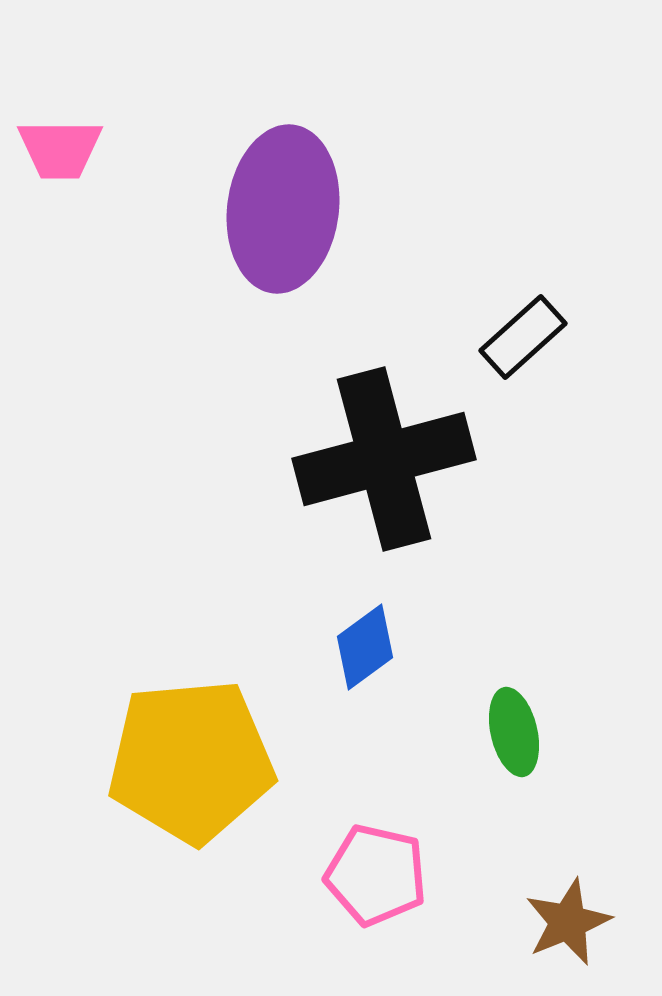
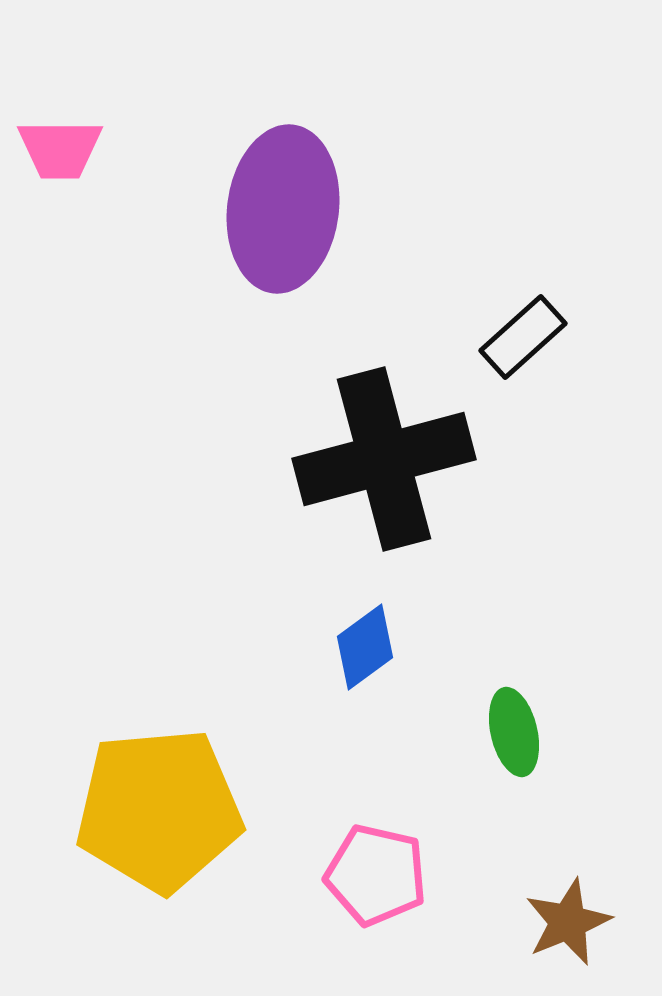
yellow pentagon: moved 32 px left, 49 px down
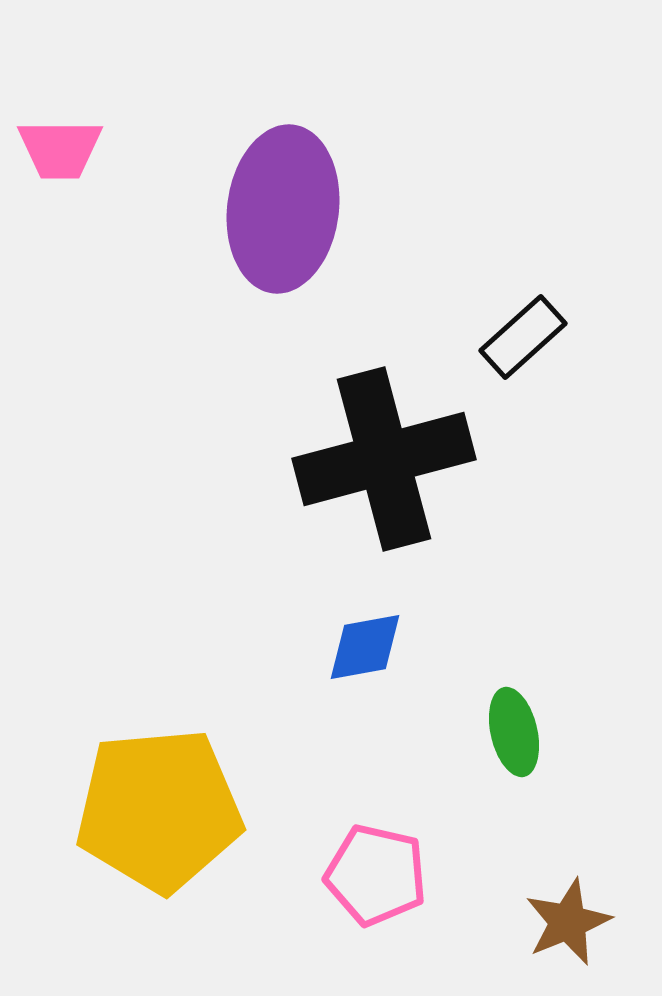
blue diamond: rotated 26 degrees clockwise
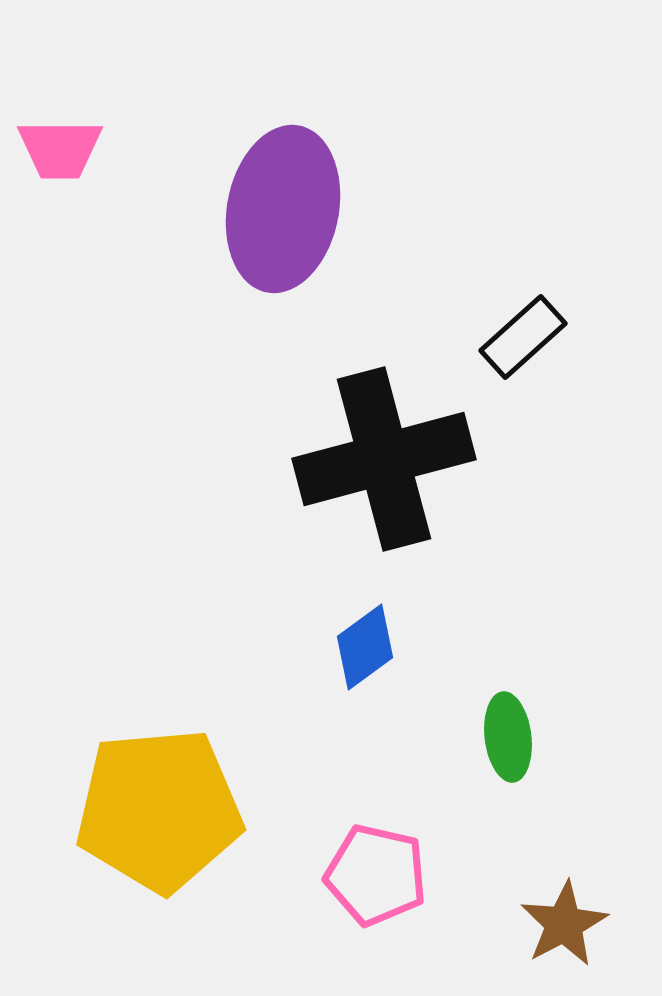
purple ellipse: rotated 4 degrees clockwise
blue diamond: rotated 26 degrees counterclockwise
green ellipse: moved 6 px left, 5 px down; rotated 6 degrees clockwise
brown star: moved 4 px left, 2 px down; rotated 6 degrees counterclockwise
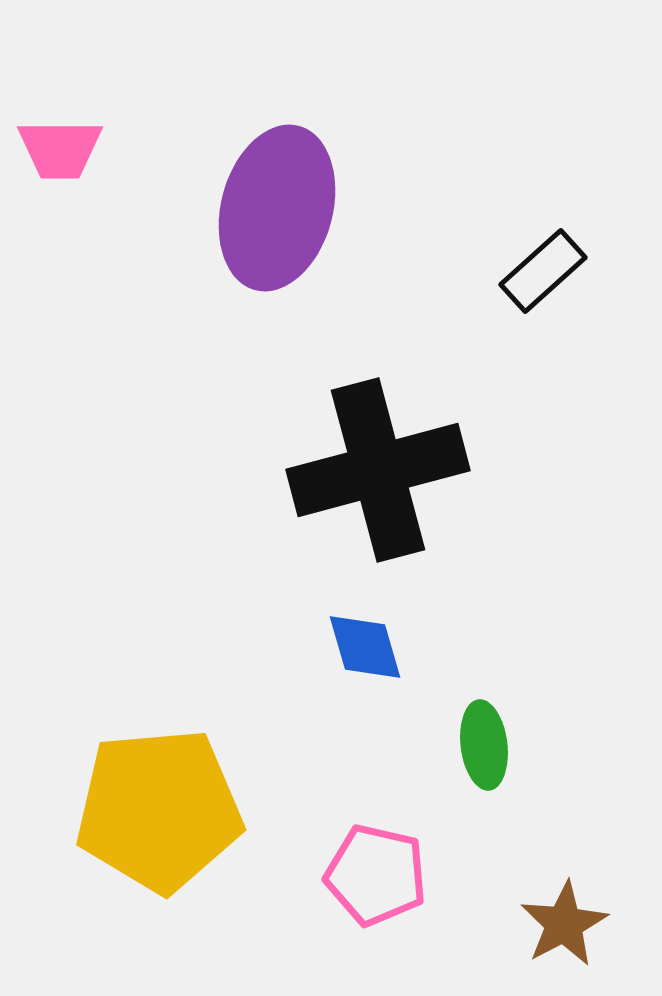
purple ellipse: moved 6 px left, 1 px up; rotated 4 degrees clockwise
black rectangle: moved 20 px right, 66 px up
black cross: moved 6 px left, 11 px down
blue diamond: rotated 70 degrees counterclockwise
green ellipse: moved 24 px left, 8 px down
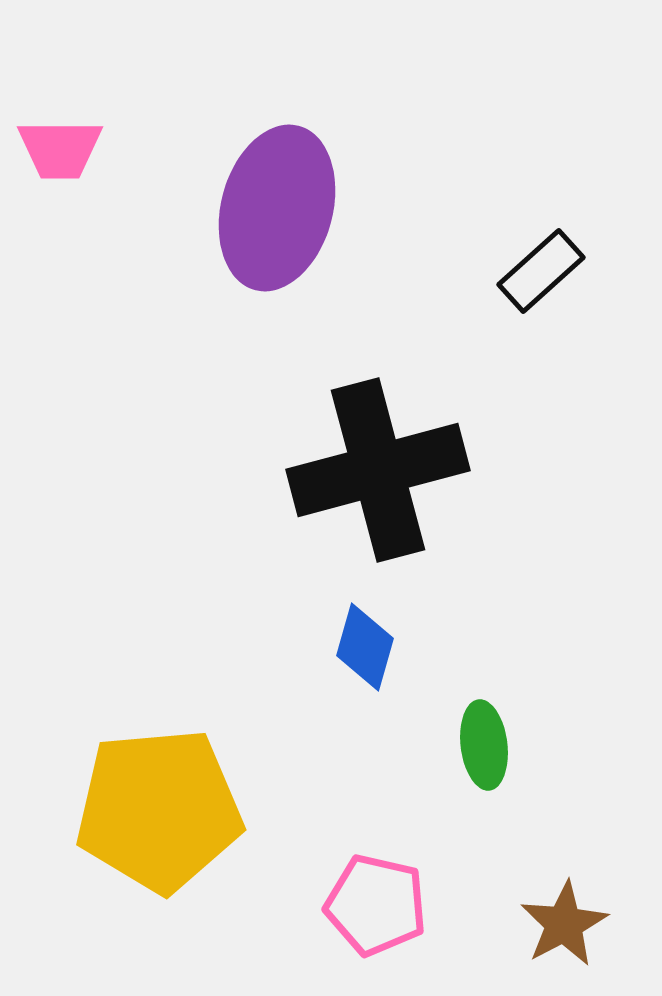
black rectangle: moved 2 px left
blue diamond: rotated 32 degrees clockwise
pink pentagon: moved 30 px down
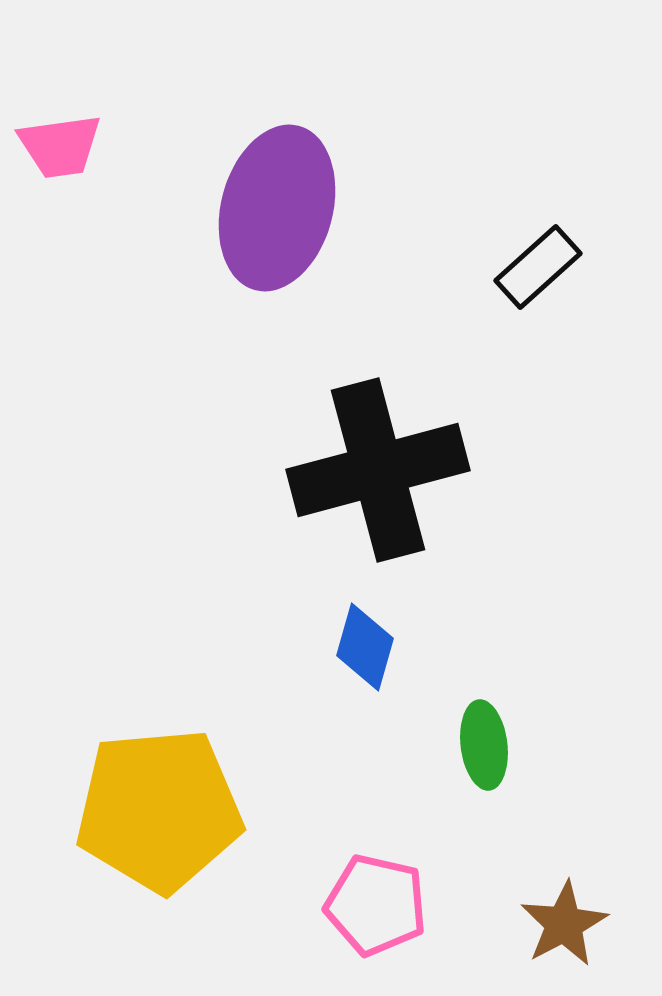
pink trapezoid: moved 3 px up; rotated 8 degrees counterclockwise
black rectangle: moved 3 px left, 4 px up
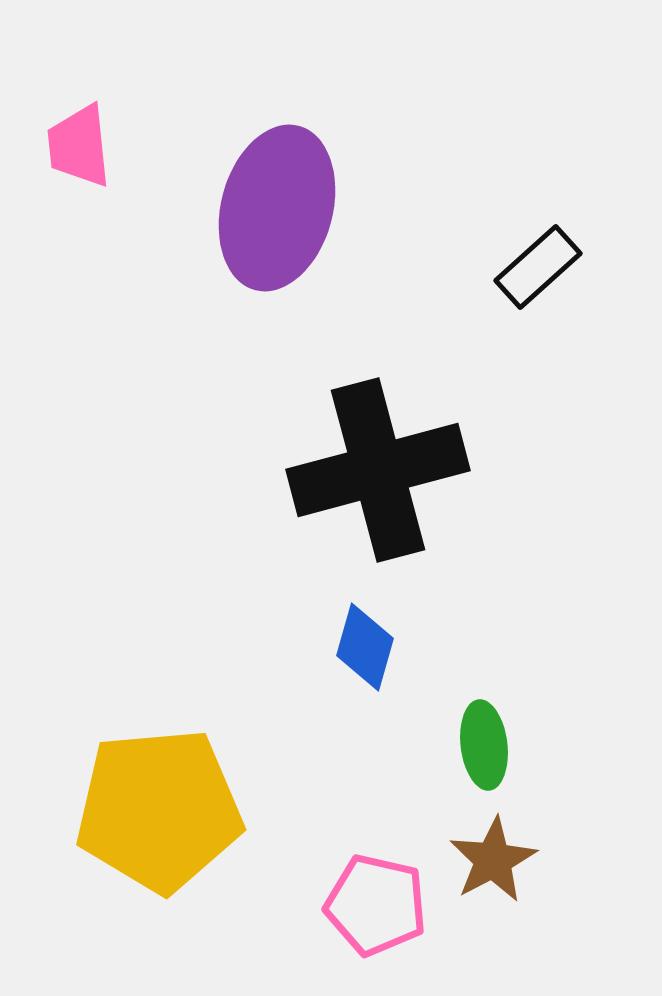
pink trapezoid: moved 19 px right; rotated 92 degrees clockwise
brown star: moved 71 px left, 64 px up
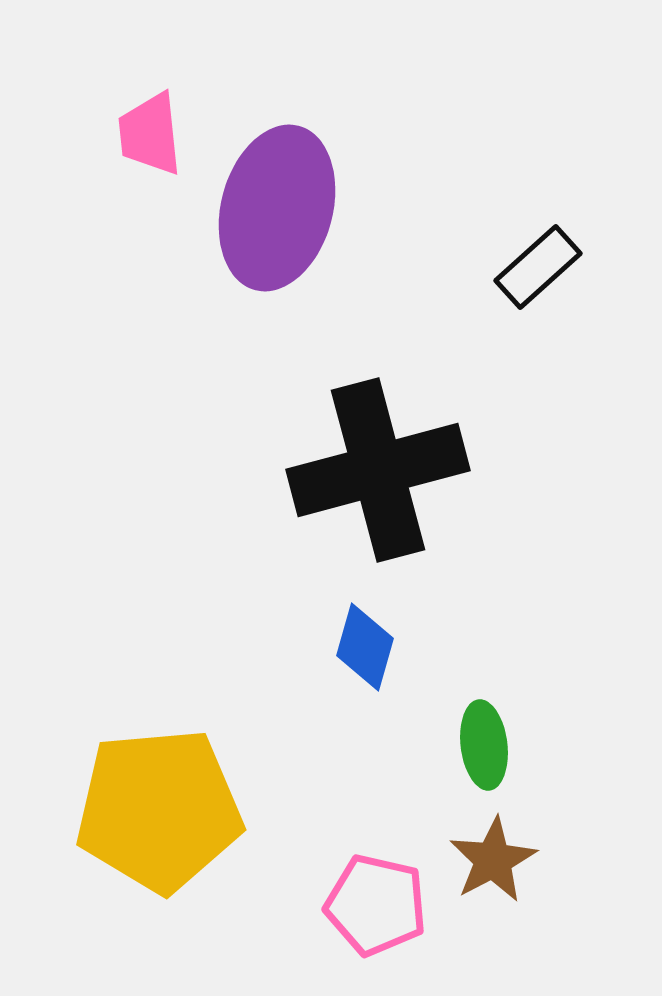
pink trapezoid: moved 71 px right, 12 px up
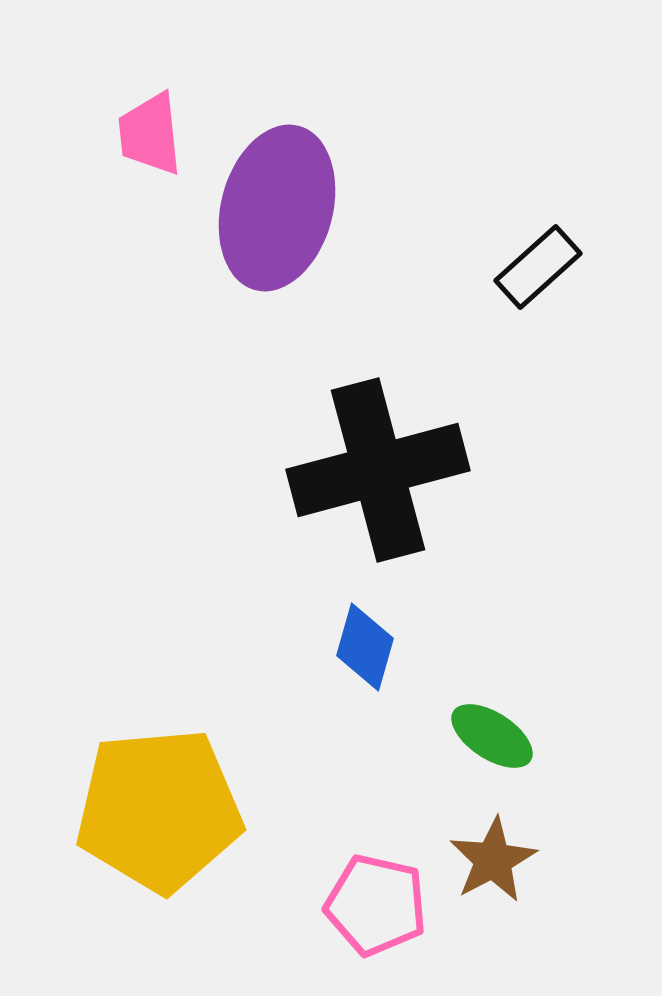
green ellipse: moved 8 px right, 9 px up; rotated 50 degrees counterclockwise
